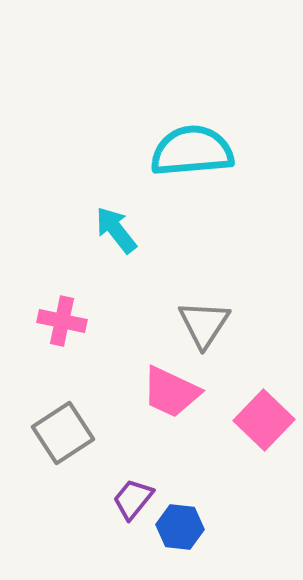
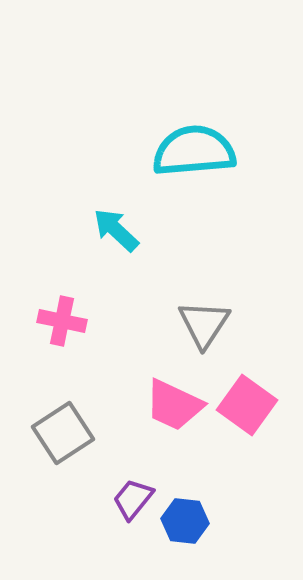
cyan semicircle: moved 2 px right
cyan arrow: rotated 9 degrees counterclockwise
pink trapezoid: moved 3 px right, 13 px down
pink square: moved 17 px left, 15 px up; rotated 8 degrees counterclockwise
blue hexagon: moved 5 px right, 6 px up
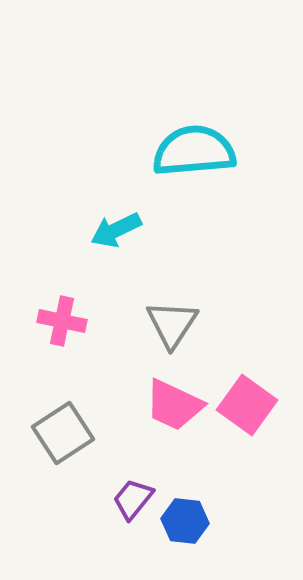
cyan arrow: rotated 69 degrees counterclockwise
gray triangle: moved 32 px left
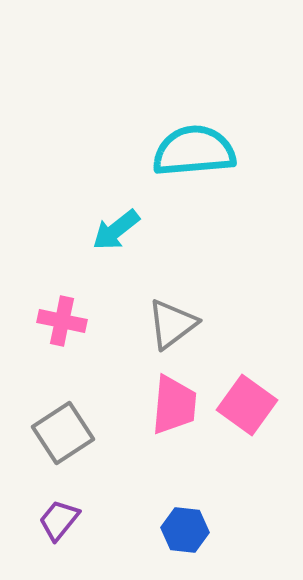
cyan arrow: rotated 12 degrees counterclockwise
gray triangle: rotated 20 degrees clockwise
pink trapezoid: rotated 110 degrees counterclockwise
purple trapezoid: moved 74 px left, 21 px down
blue hexagon: moved 9 px down
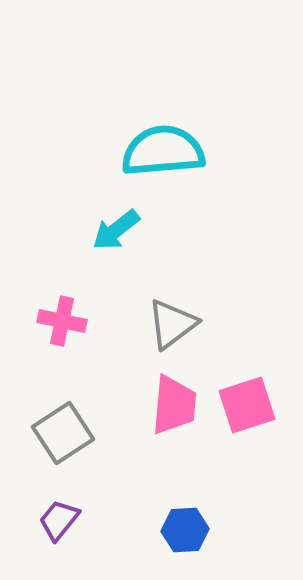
cyan semicircle: moved 31 px left
pink square: rotated 36 degrees clockwise
blue hexagon: rotated 9 degrees counterclockwise
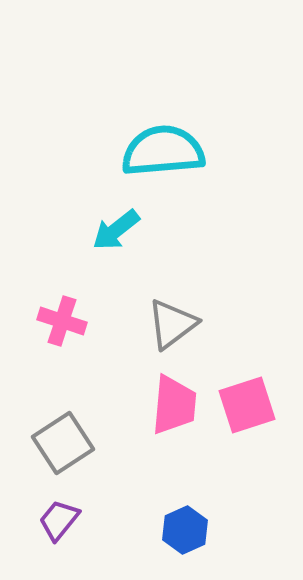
pink cross: rotated 6 degrees clockwise
gray square: moved 10 px down
blue hexagon: rotated 21 degrees counterclockwise
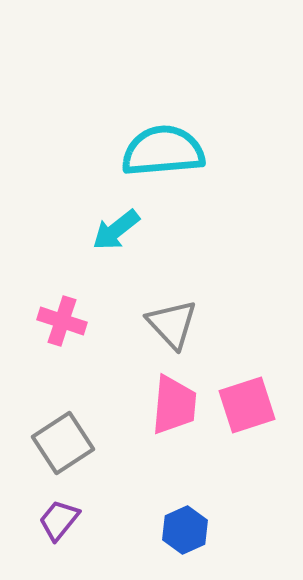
gray triangle: rotated 36 degrees counterclockwise
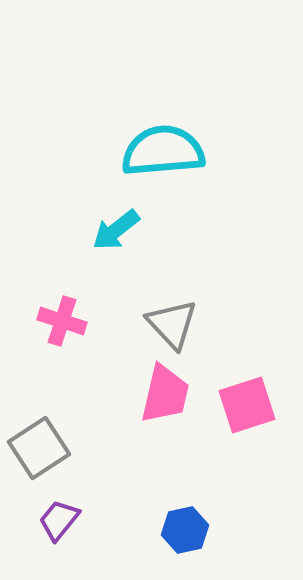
pink trapezoid: moved 9 px left, 11 px up; rotated 8 degrees clockwise
gray square: moved 24 px left, 5 px down
blue hexagon: rotated 12 degrees clockwise
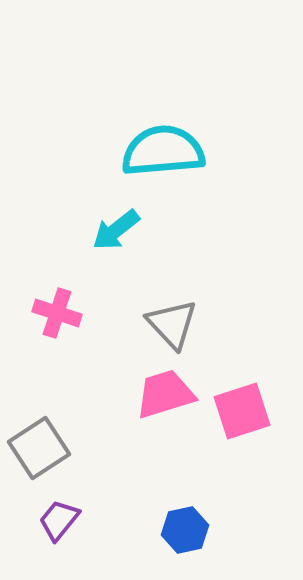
pink cross: moved 5 px left, 8 px up
pink trapezoid: rotated 120 degrees counterclockwise
pink square: moved 5 px left, 6 px down
